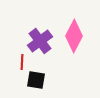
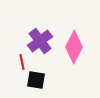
pink diamond: moved 11 px down
red line: rotated 14 degrees counterclockwise
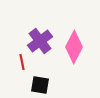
black square: moved 4 px right, 5 px down
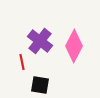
purple cross: rotated 15 degrees counterclockwise
pink diamond: moved 1 px up
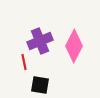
purple cross: rotated 30 degrees clockwise
red line: moved 2 px right
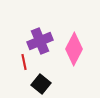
pink diamond: moved 3 px down
black square: moved 1 px right, 1 px up; rotated 30 degrees clockwise
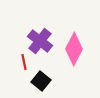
purple cross: rotated 30 degrees counterclockwise
black square: moved 3 px up
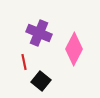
purple cross: moved 1 px left, 8 px up; rotated 15 degrees counterclockwise
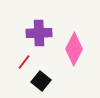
purple cross: rotated 25 degrees counterclockwise
red line: rotated 49 degrees clockwise
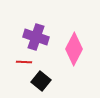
purple cross: moved 3 px left, 4 px down; rotated 20 degrees clockwise
red line: rotated 56 degrees clockwise
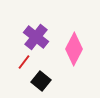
purple cross: rotated 20 degrees clockwise
red line: rotated 56 degrees counterclockwise
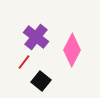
pink diamond: moved 2 px left, 1 px down
